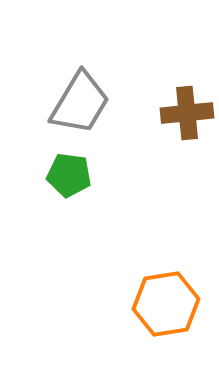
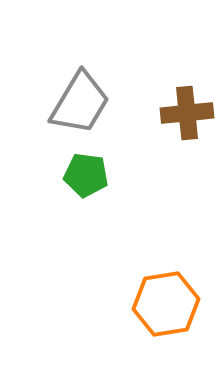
green pentagon: moved 17 px right
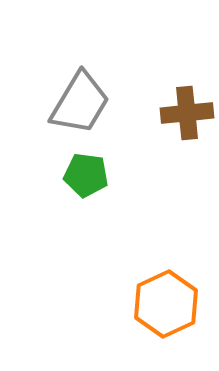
orange hexagon: rotated 16 degrees counterclockwise
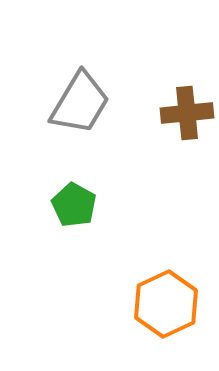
green pentagon: moved 12 px left, 30 px down; rotated 21 degrees clockwise
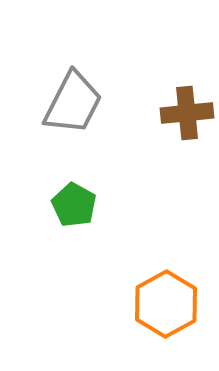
gray trapezoid: moved 7 px left; rotated 4 degrees counterclockwise
orange hexagon: rotated 4 degrees counterclockwise
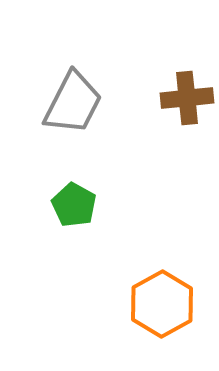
brown cross: moved 15 px up
orange hexagon: moved 4 px left
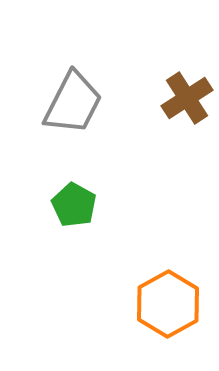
brown cross: rotated 27 degrees counterclockwise
orange hexagon: moved 6 px right
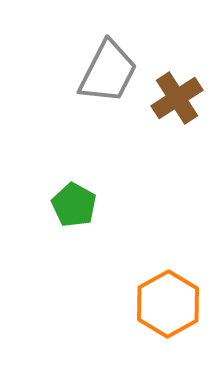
brown cross: moved 10 px left
gray trapezoid: moved 35 px right, 31 px up
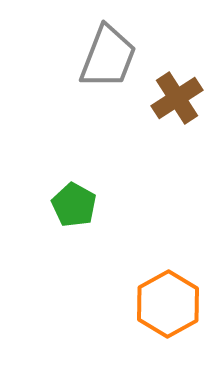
gray trapezoid: moved 15 px up; rotated 6 degrees counterclockwise
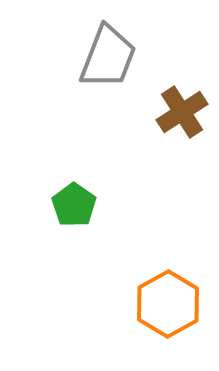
brown cross: moved 5 px right, 14 px down
green pentagon: rotated 6 degrees clockwise
